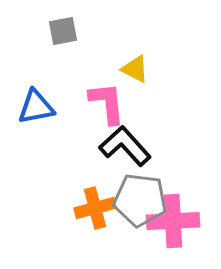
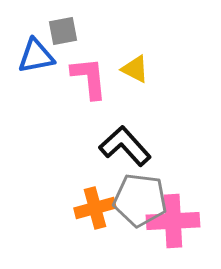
pink L-shape: moved 18 px left, 25 px up
blue triangle: moved 51 px up
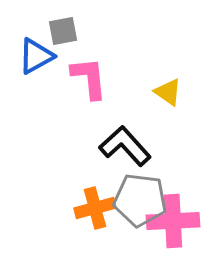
blue triangle: rotated 18 degrees counterclockwise
yellow triangle: moved 33 px right, 23 px down; rotated 8 degrees clockwise
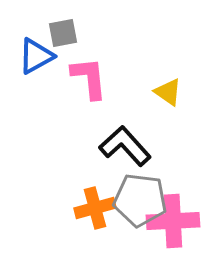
gray square: moved 2 px down
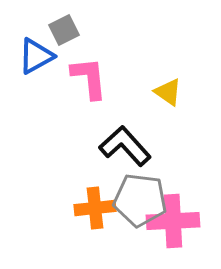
gray square: moved 1 px right, 3 px up; rotated 16 degrees counterclockwise
orange cross: rotated 9 degrees clockwise
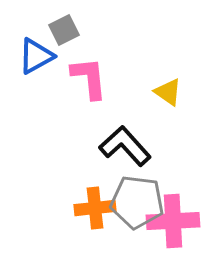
gray pentagon: moved 3 px left, 2 px down
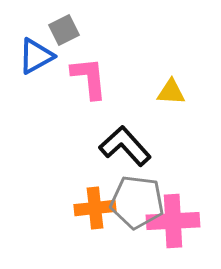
yellow triangle: moved 3 px right; rotated 32 degrees counterclockwise
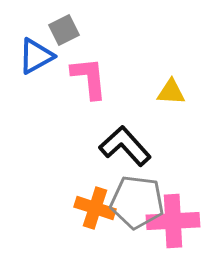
orange cross: rotated 24 degrees clockwise
